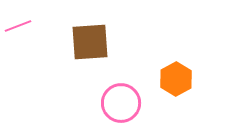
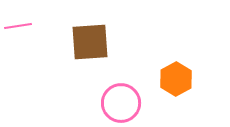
pink line: rotated 12 degrees clockwise
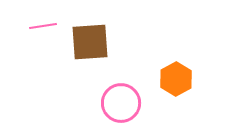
pink line: moved 25 px right
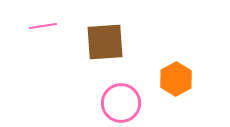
brown square: moved 15 px right
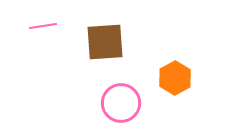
orange hexagon: moved 1 px left, 1 px up
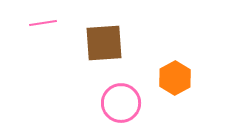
pink line: moved 3 px up
brown square: moved 1 px left, 1 px down
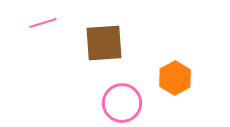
pink line: rotated 8 degrees counterclockwise
pink circle: moved 1 px right
